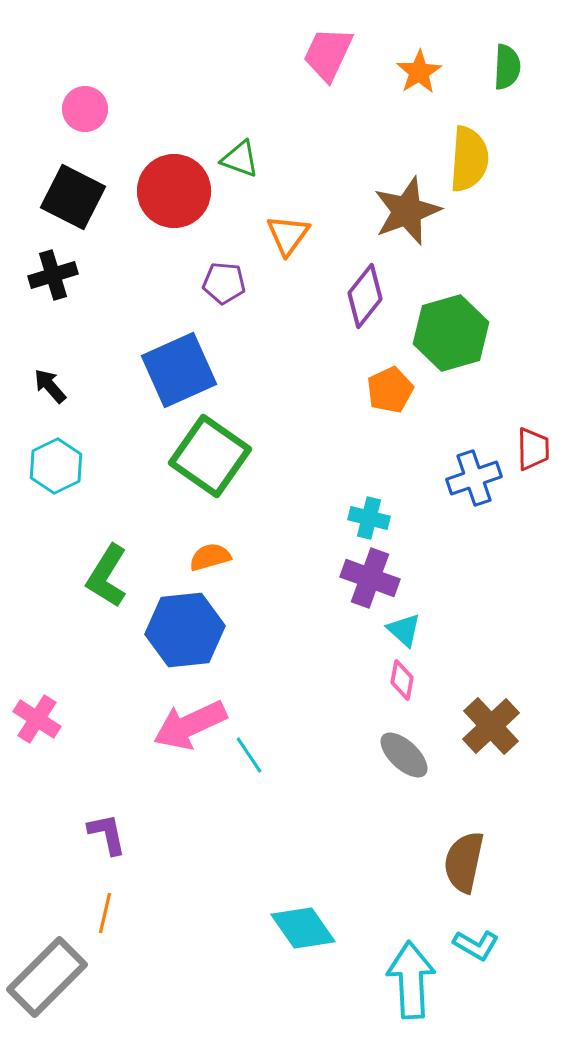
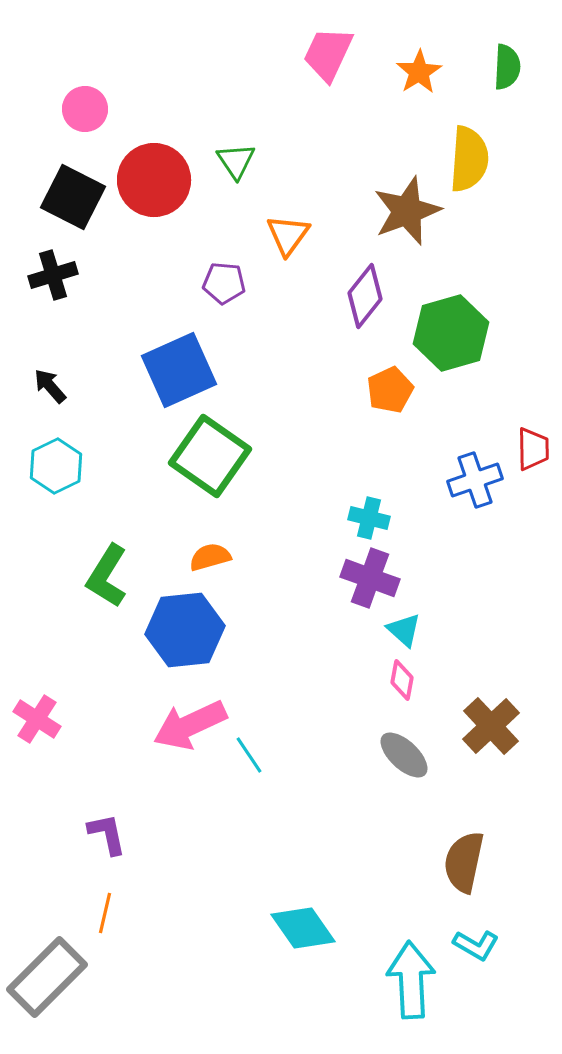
green triangle: moved 4 px left, 2 px down; rotated 36 degrees clockwise
red circle: moved 20 px left, 11 px up
blue cross: moved 1 px right, 2 px down
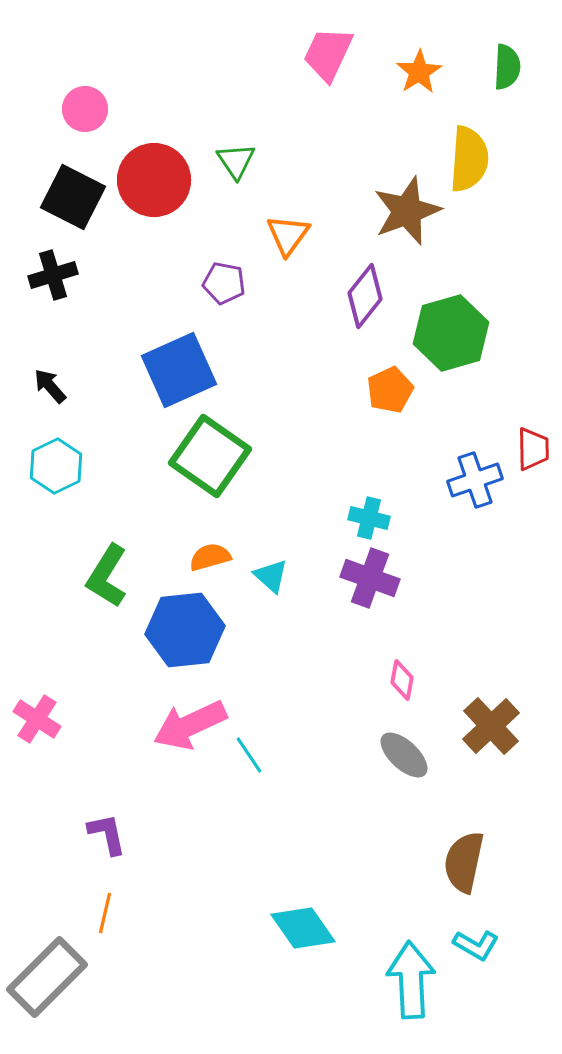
purple pentagon: rotated 6 degrees clockwise
cyan triangle: moved 133 px left, 54 px up
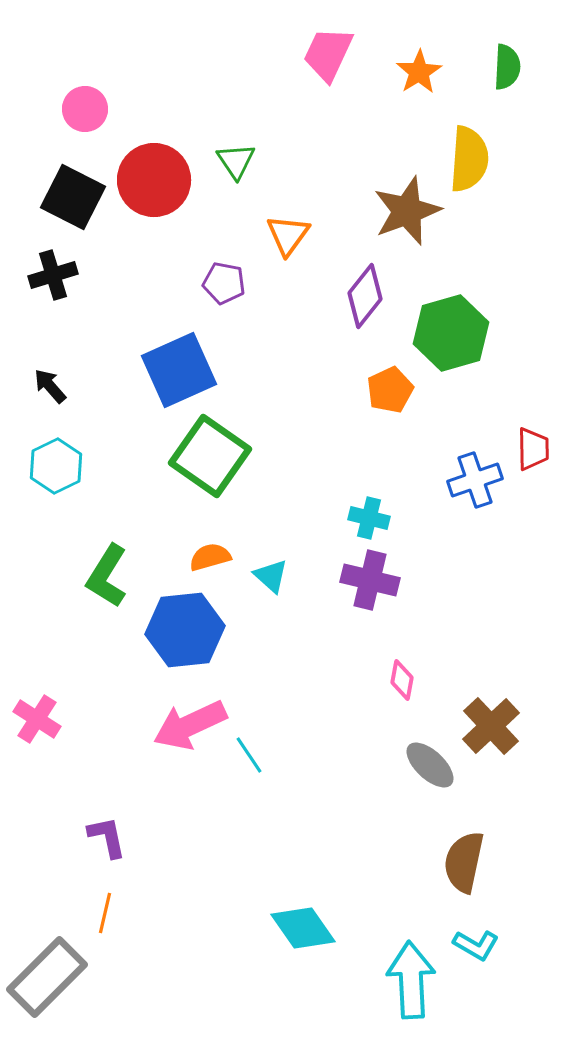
purple cross: moved 2 px down; rotated 6 degrees counterclockwise
gray ellipse: moved 26 px right, 10 px down
purple L-shape: moved 3 px down
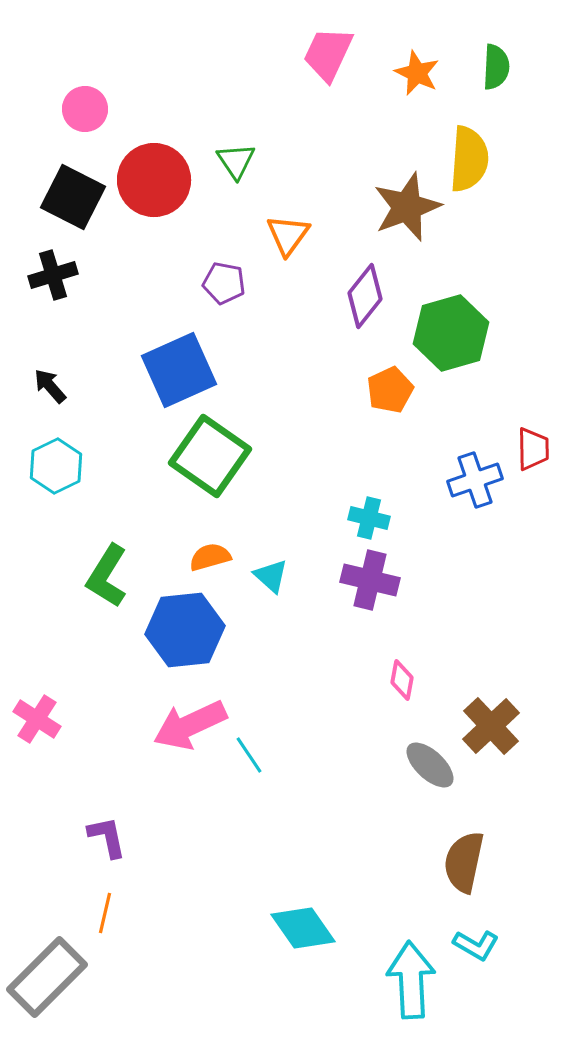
green semicircle: moved 11 px left
orange star: moved 2 px left, 1 px down; rotated 15 degrees counterclockwise
brown star: moved 4 px up
